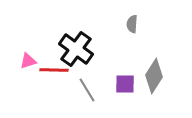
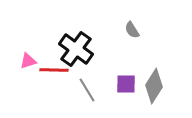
gray semicircle: moved 6 px down; rotated 36 degrees counterclockwise
gray diamond: moved 10 px down
purple square: moved 1 px right
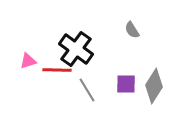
red line: moved 3 px right
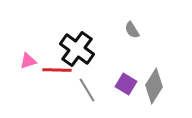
black cross: moved 1 px right
purple square: rotated 30 degrees clockwise
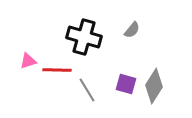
gray semicircle: rotated 108 degrees counterclockwise
black cross: moved 7 px right, 12 px up; rotated 20 degrees counterclockwise
purple square: rotated 15 degrees counterclockwise
